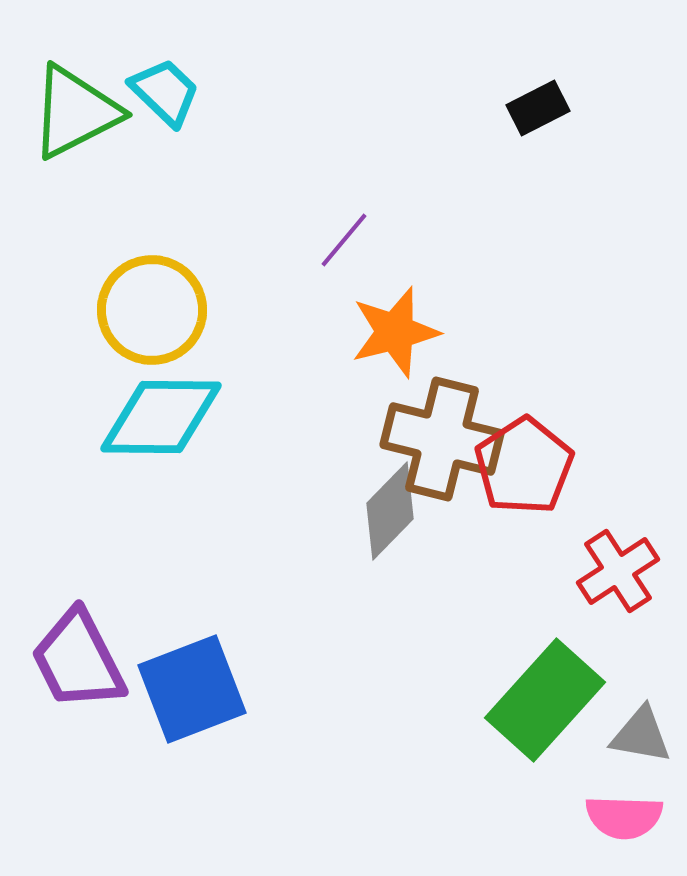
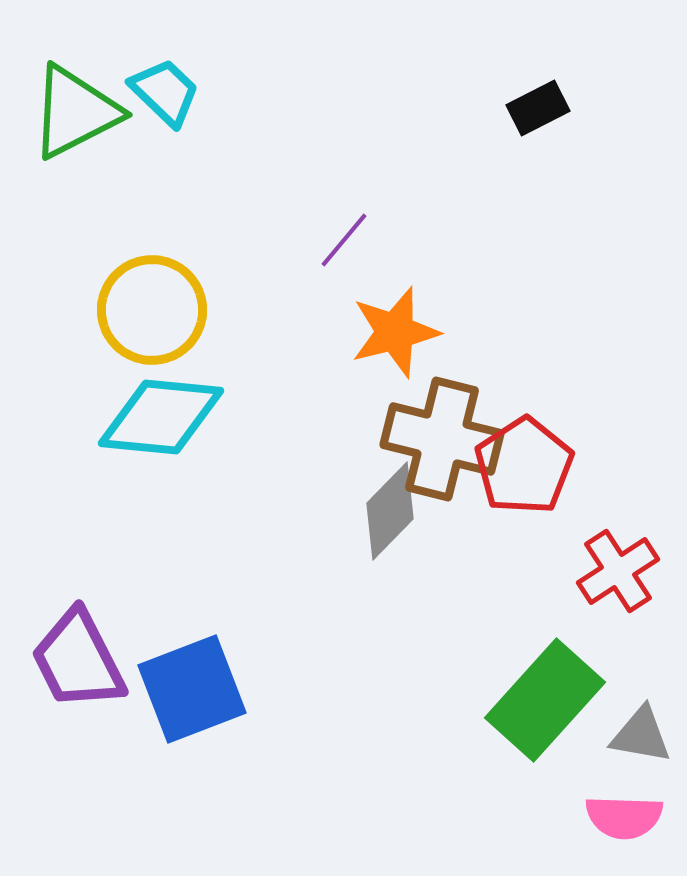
cyan diamond: rotated 5 degrees clockwise
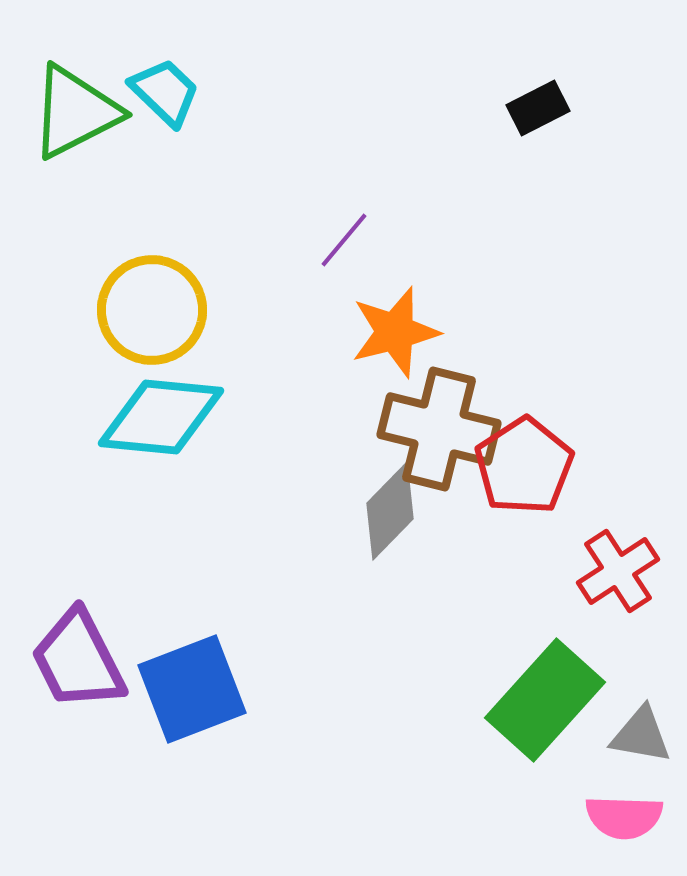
brown cross: moved 3 px left, 10 px up
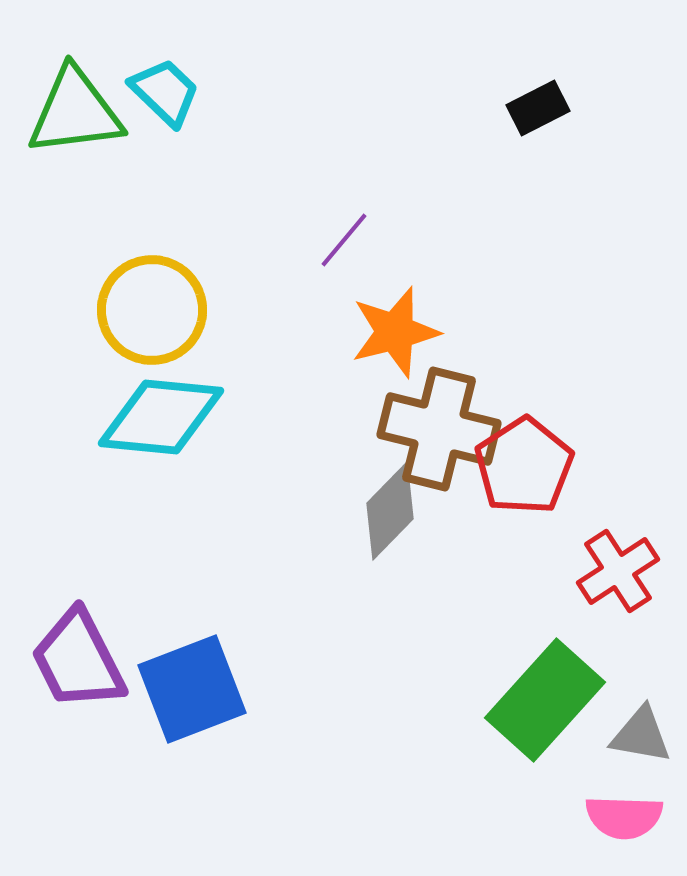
green triangle: rotated 20 degrees clockwise
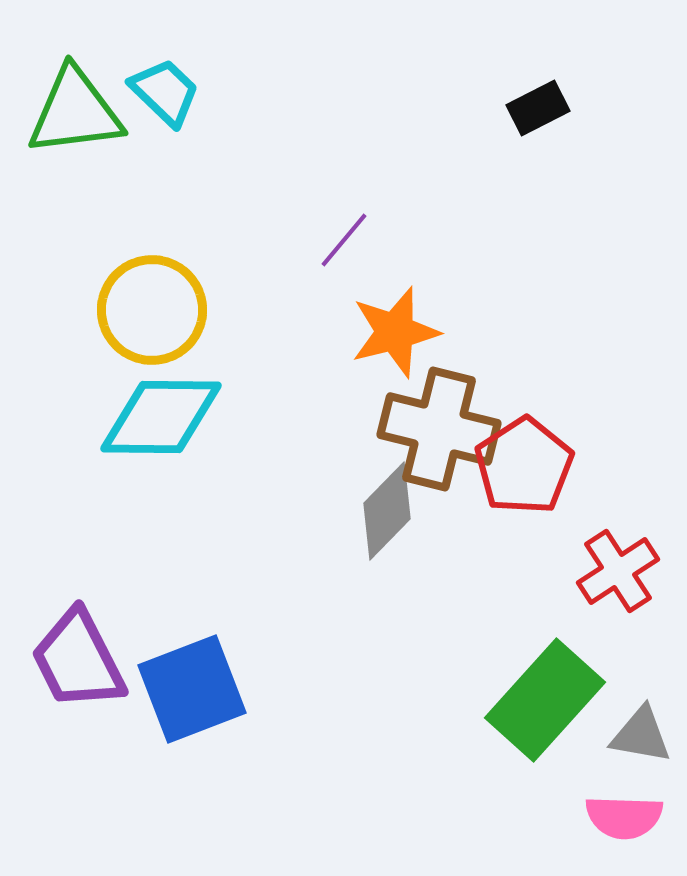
cyan diamond: rotated 5 degrees counterclockwise
gray diamond: moved 3 px left
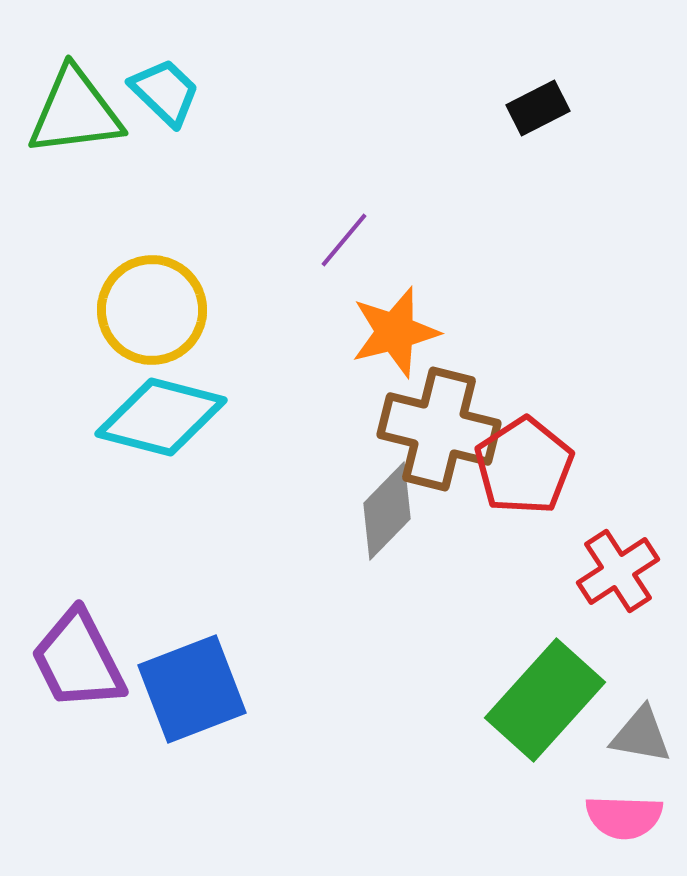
cyan diamond: rotated 14 degrees clockwise
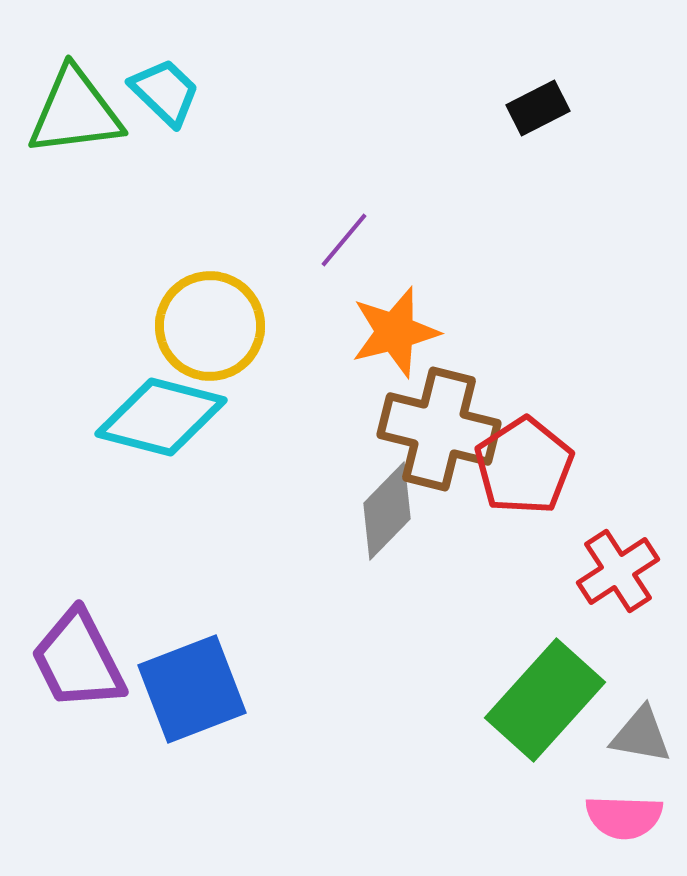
yellow circle: moved 58 px right, 16 px down
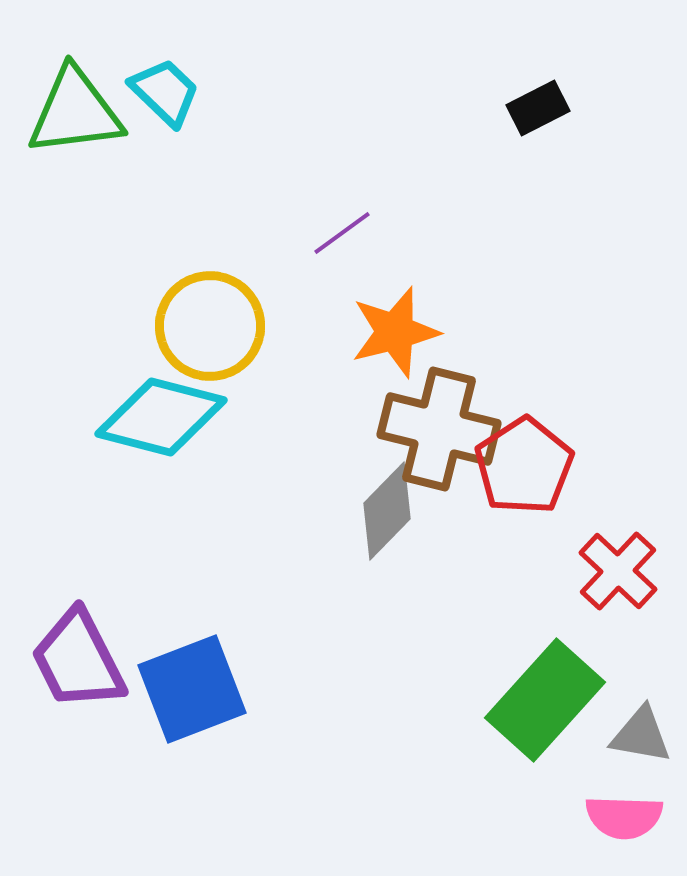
purple line: moved 2 px left, 7 px up; rotated 14 degrees clockwise
red cross: rotated 14 degrees counterclockwise
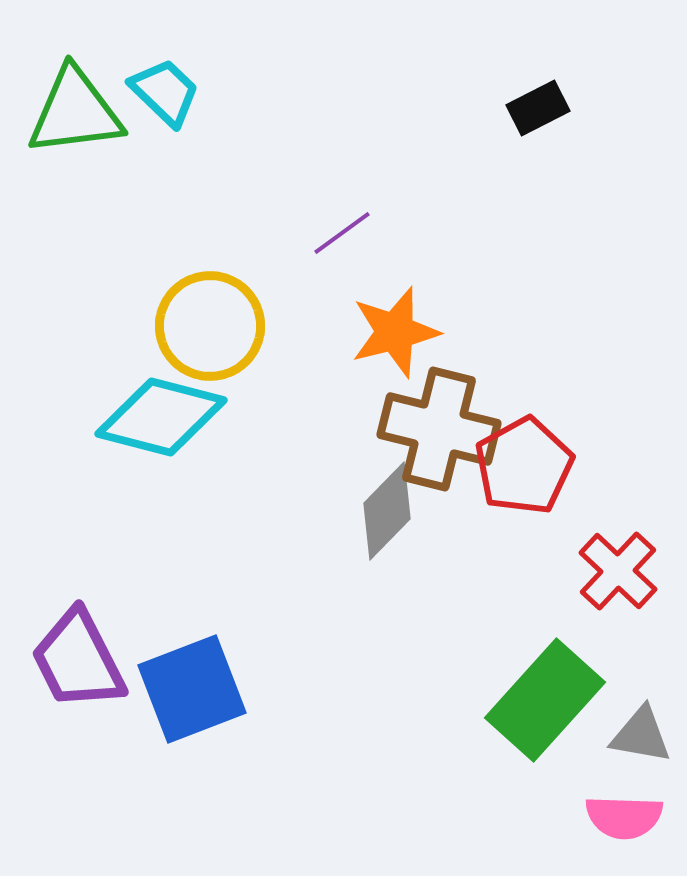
red pentagon: rotated 4 degrees clockwise
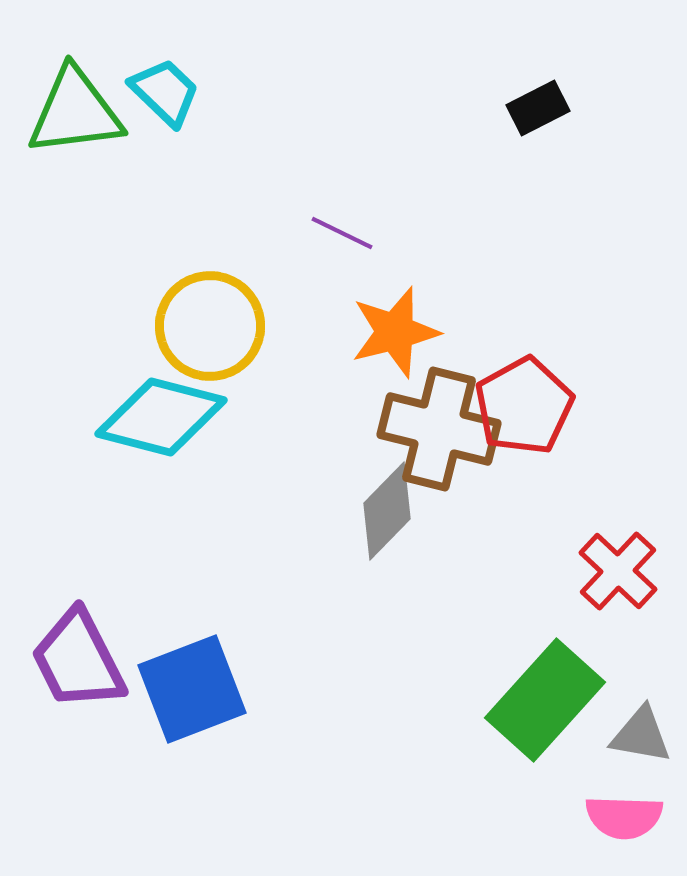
purple line: rotated 62 degrees clockwise
red pentagon: moved 60 px up
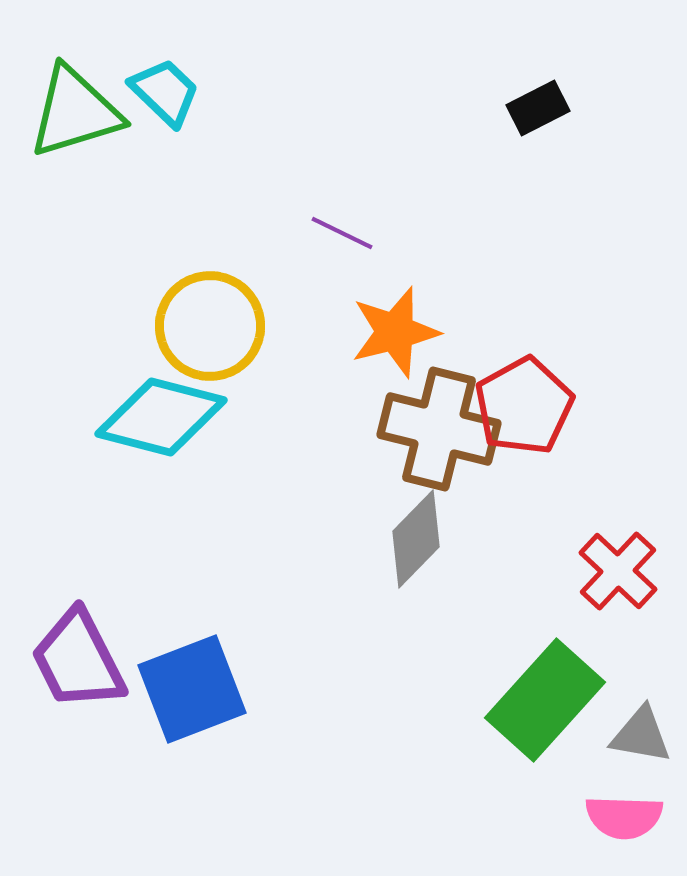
green triangle: rotated 10 degrees counterclockwise
gray diamond: moved 29 px right, 28 px down
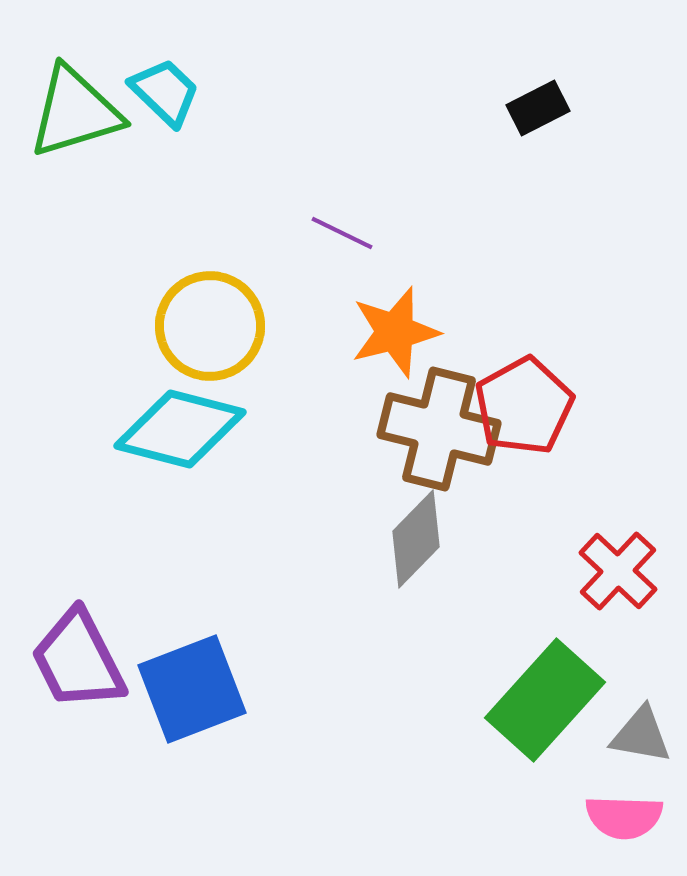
cyan diamond: moved 19 px right, 12 px down
